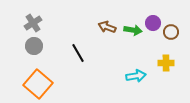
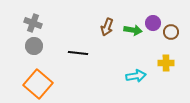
gray cross: rotated 36 degrees counterclockwise
brown arrow: rotated 90 degrees counterclockwise
black line: rotated 54 degrees counterclockwise
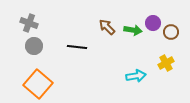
gray cross: moved 4 px left
brown arrow: rotated 114 degrees clockwise
black line: moved 1 px left, 6 px up
yellow cross: rotated 28 degrees counterclockwise
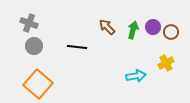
purple circle: moved 4 px down
green arrow: rotated 84 degrees counterclockwise
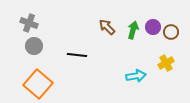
black line: moved 8 px down
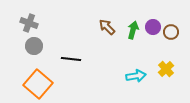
black line: moved 6 px left, 4 px down
yellow cross: moved 6 px down; rotated 14 degrees counterclockwise
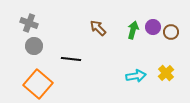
brown arrow: moved 9 px left, 1 px down
yellow cross: moved 4 px down
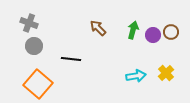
purple circle: moved 8 px down
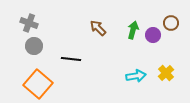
brown circle: moved 9 px up
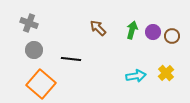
brown circle: moved 1 px right, 13 px down
green arrow: moved 1 px left
purple circle: moved 3 px up
gray circle: moved 4 px down
orange square: moved 3 px right
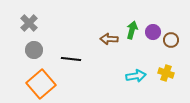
gray cross: rotated 24 degrees clockwise
brown arrow: moved 11 px right, 11 px down; rotated 42 degrees counterclockwise
brown circle: moved 1 px left, 4 px down
yellow cross: rotated 28 degrees counterclockwise
orange square: rotated 8 degrees clockwise
